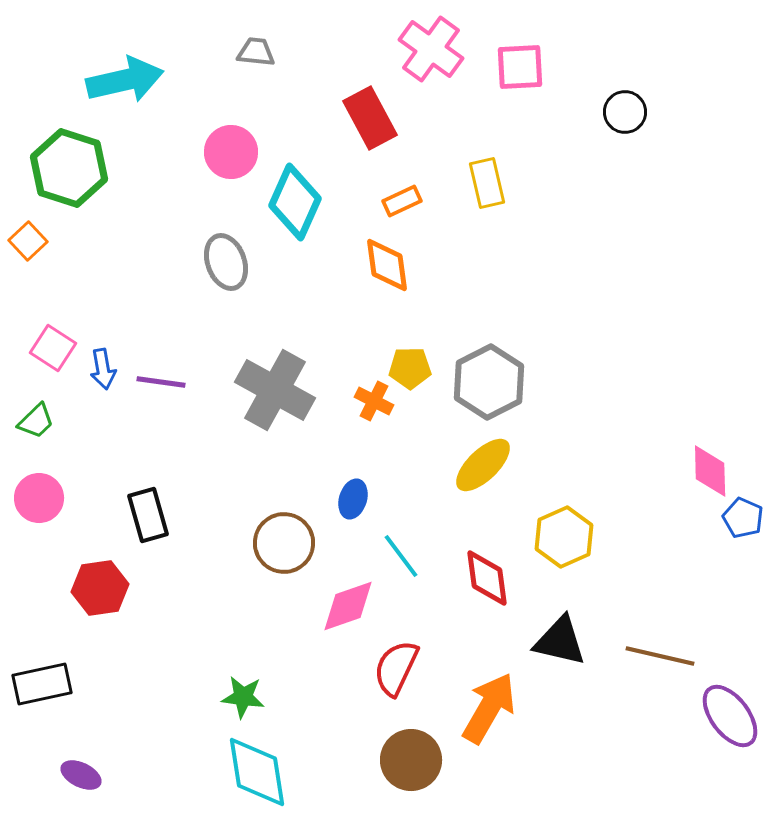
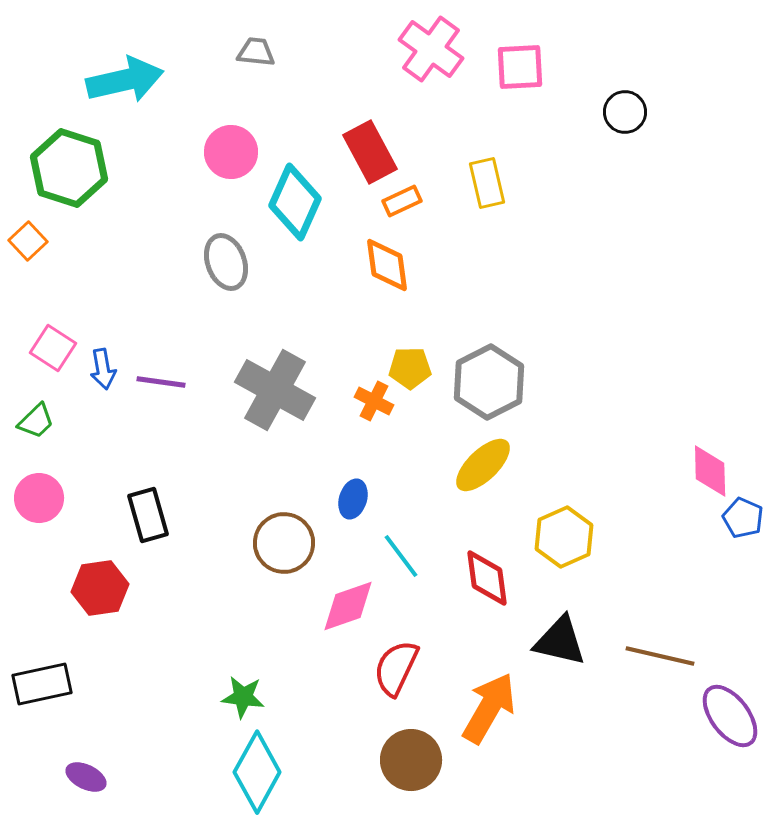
red rectangle at (370, 118): moved 34 px down
cyan diamond at (257, 772): rotated 38 degrees clockwise
purple ellipse at (81, 775): moved 5 px right, 2 px down
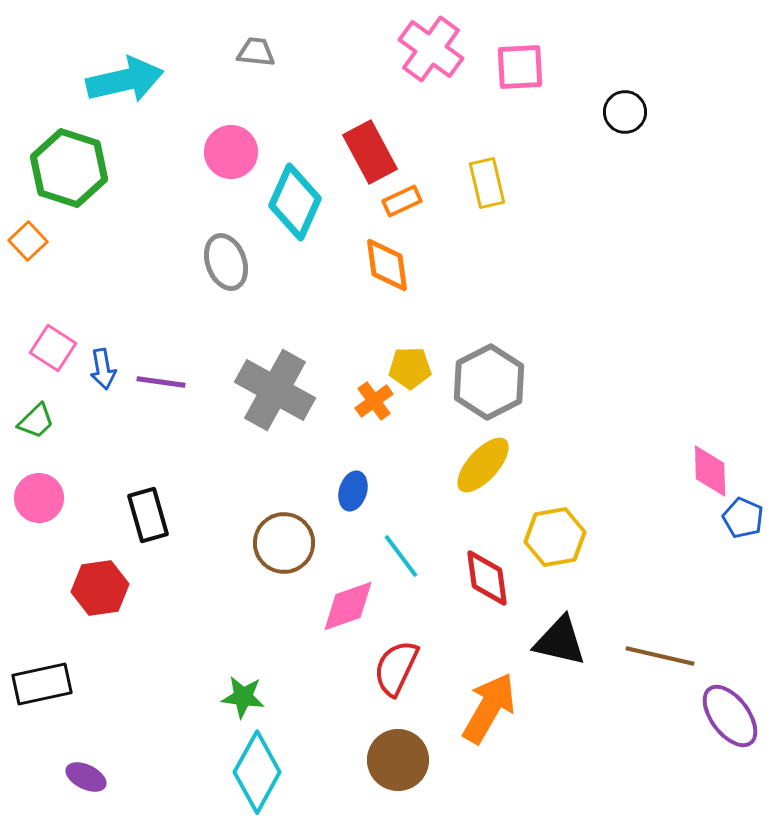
orange cross at (374, 401): rotated 27 degrees clockwise
yellow ellipse at (483, 465): rotated 4 degrees counterclockwise
blue ellipse at (353, 499): moved 8 px up
yellow hexagon at (564, 537): moved 9 px left; rotated 14 degrees clockwise
brown circle at (411, 760): moved 13 px left
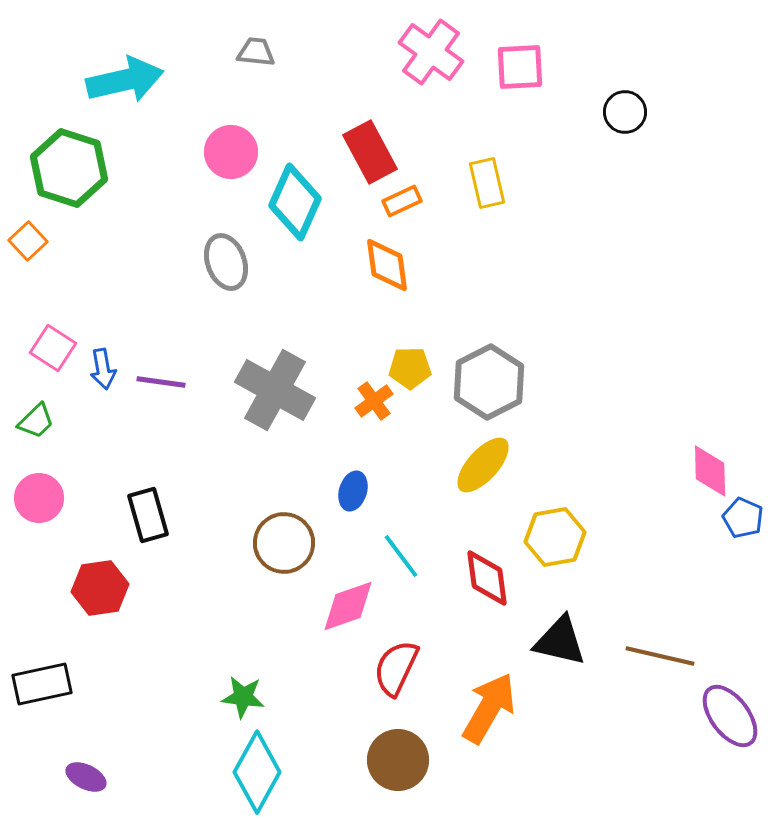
pink cross at (431, 49): moved 3 px down
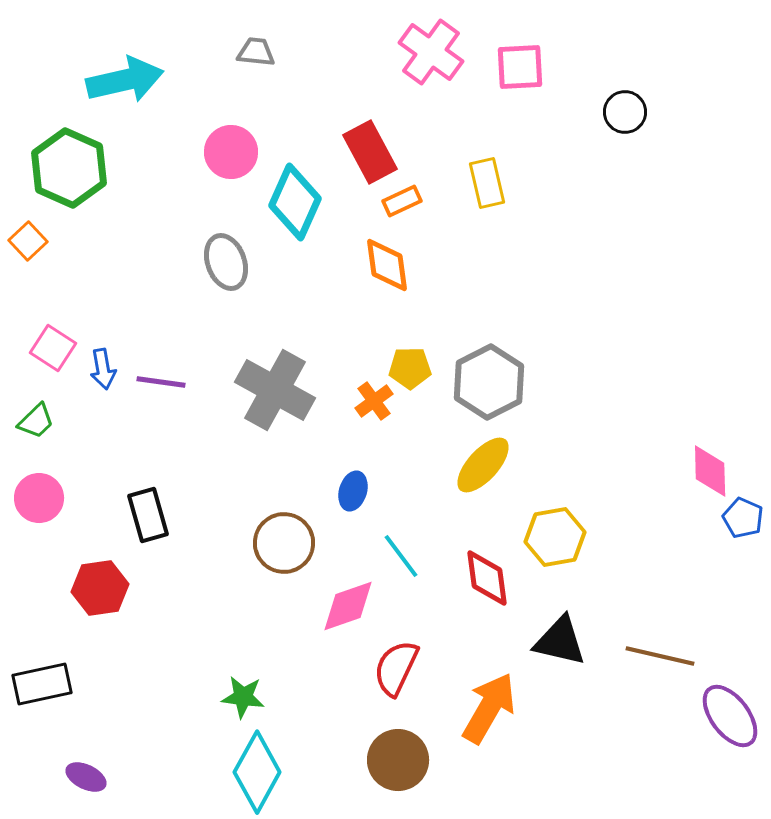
green hexagon at (69, 168): rotated 6 degrees clockwise
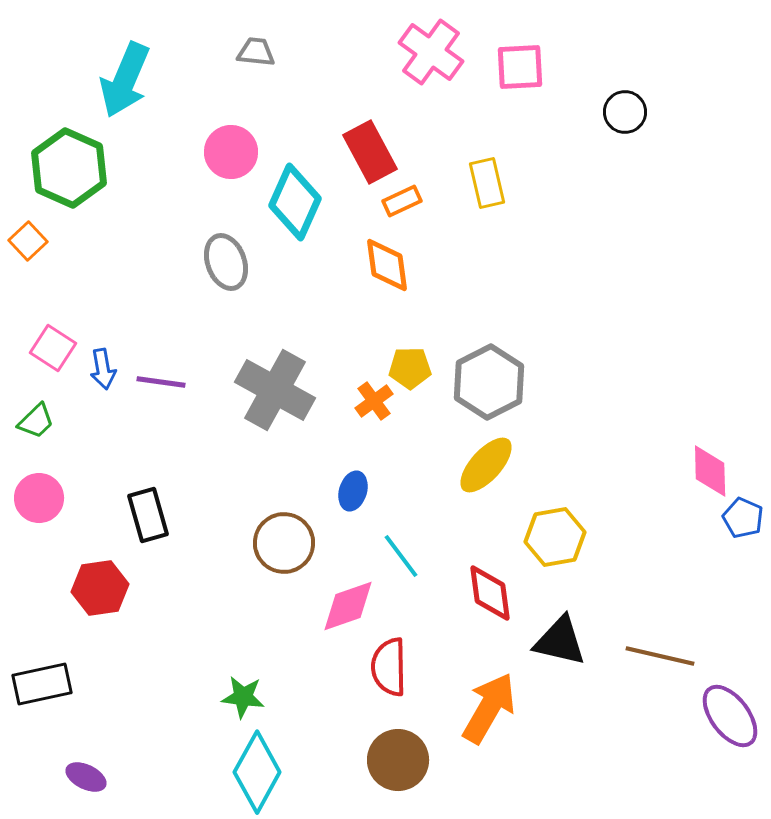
cyan arrow at (125, 80): rotated 126 degrees clockwise
yellow ellipse at (483, 465): moved 3 px right
red diamond at (487, 578): moved 3 px right, 15 px down
red semicircle at (396, 668): moved 7 px left, 1 px up; rotated 26 degrees counterclockwise
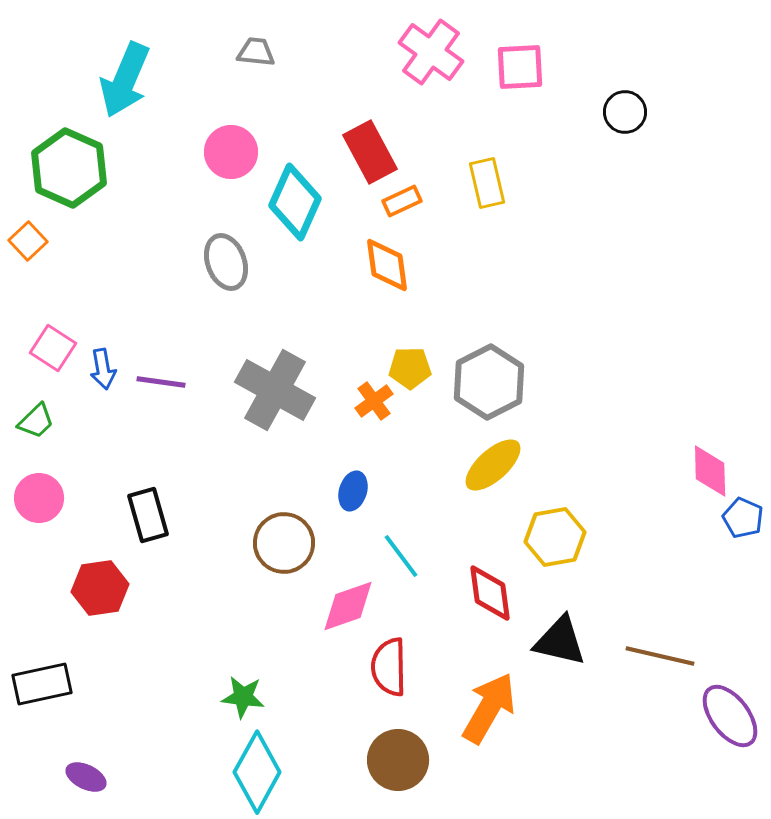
yellow ellipse at (486, 465): moved 7 px right; rotated 6 degrees clockwise
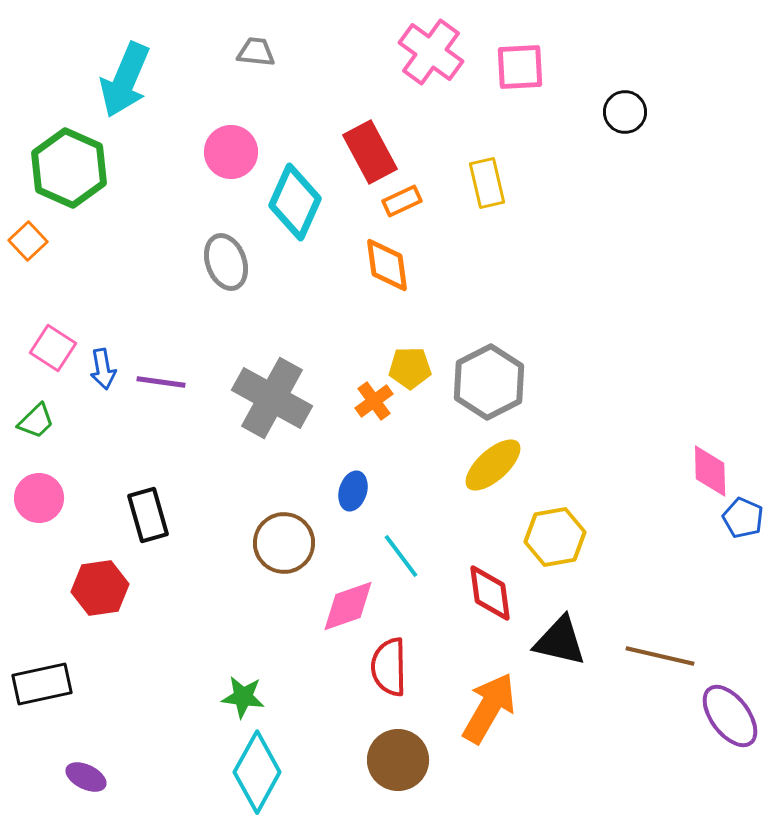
gray cross at (275, 390): moved 3 px left, 8 px down
